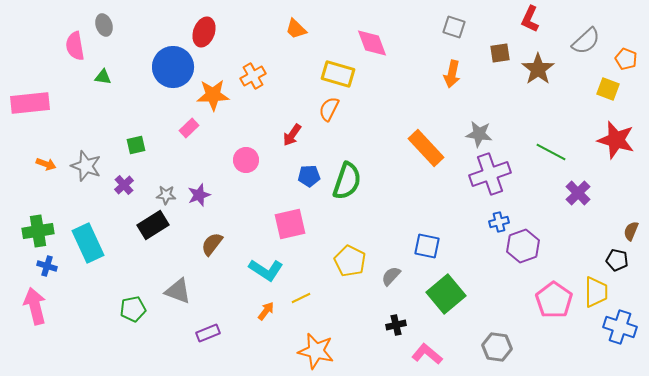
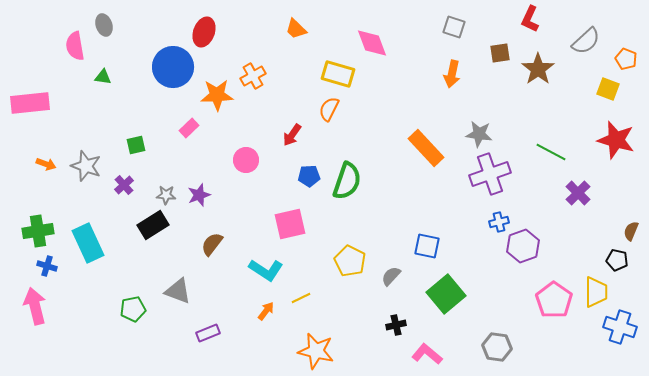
orange star at (213, 95): moved 4 px right
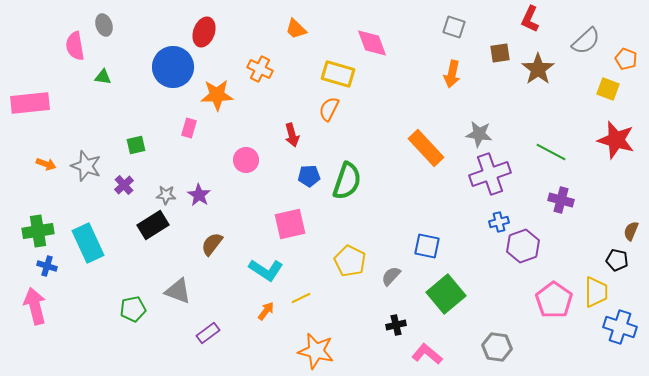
orange cross at (253, 76): moved 7 px right, 7 px up; rotated 35 degrees counterclockwise
pink rectangle at (189, 128): rotated 30 degrees counterclockwise
red arrow at (292, 135): rotated 50 degrees counterclockwise
purple cross at (578, 193): moved 17 px left, 7 px down; rotated 30 degrees counterclockwise
purple star at (199, 195): rotated 20 degrees counterclockwise
purple rectangle at (208, 333): rotated 15 degrees counterclockwise
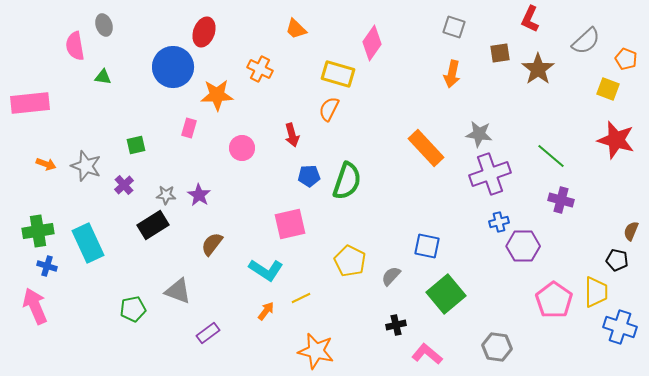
pink diamond at (372, 43): rotated 56 degrees clockwise
green line at (551, 152): moved 4 px down; rotated 12 degrees clockwise
pink circle at (246, 160): moved 4 px left, 12 px up
purple hexagon at (523, 246): rotated 20 degrees clockwise
pink arrow at (35, 306): rotated 9 degrees counterclockwise
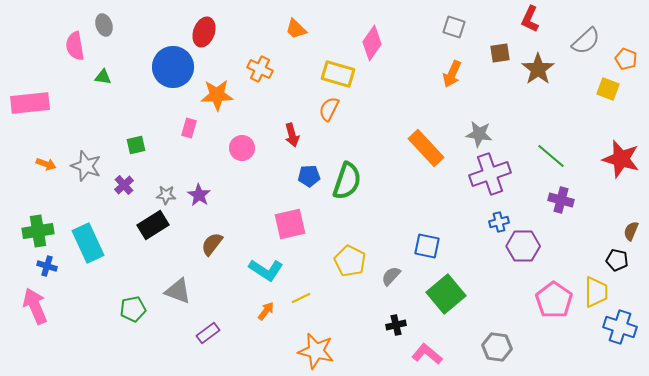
orange arrow at (452, 74): rotated 12 degrees clockwise
red star at (616, 140): moved 5 px right, 19 px down
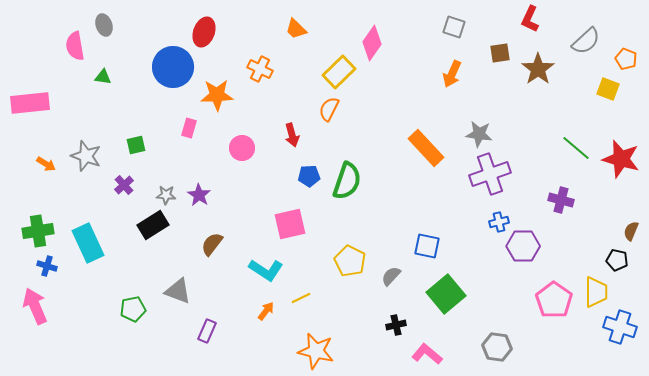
yellow rectangle at (338, 74): moved 1 px right, 2 px up; rotated 60 degrees counterclockwise
green line at (551, 156): moved 25 px right, 8 px up
orange arrow at (46, 164): rotated 12 degrees clockwise
gray star at (86, 166): moved 10 px up
purple rectangle at (208, 333): moved 1 px left, 2 px up; rotated 30 degrees counterclockwise
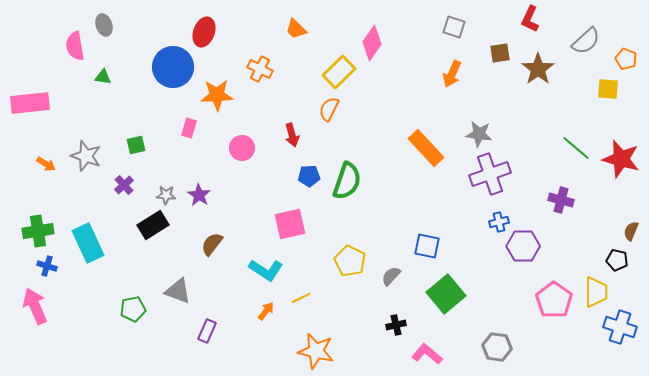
yellow square at (608, 89): rotated 15 degrees counterclockwise
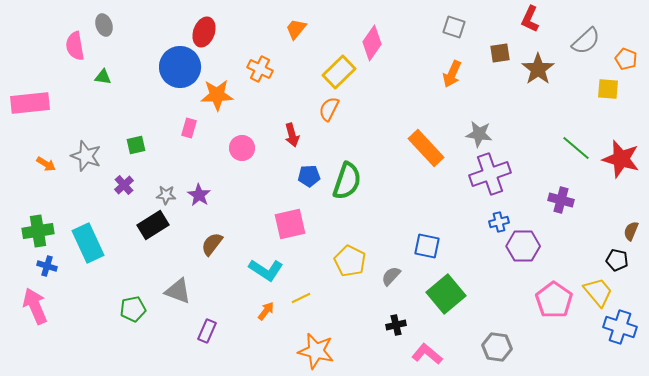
orange trapezoid at (296, 29): rotated 85 degrees clockwise
blue circle at (173, 67): moved 7 px right
yellow trapezoid at (596, 292): moved 2 px right; rotated 40 degrees counterclockwise
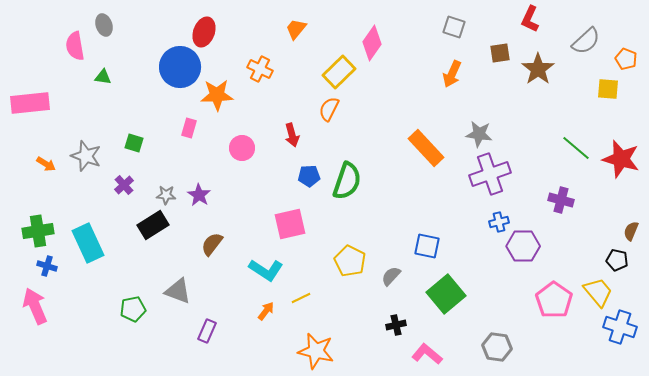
green square at (136, 145): moved 2 px left, 2 px up; rotated 30 degrees clockwise
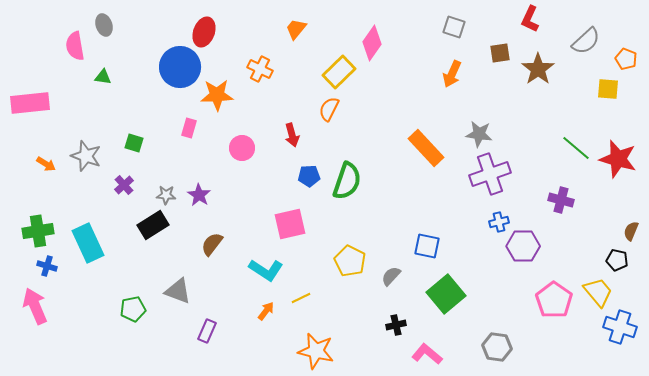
red star at (621, 159): moved 3 px left
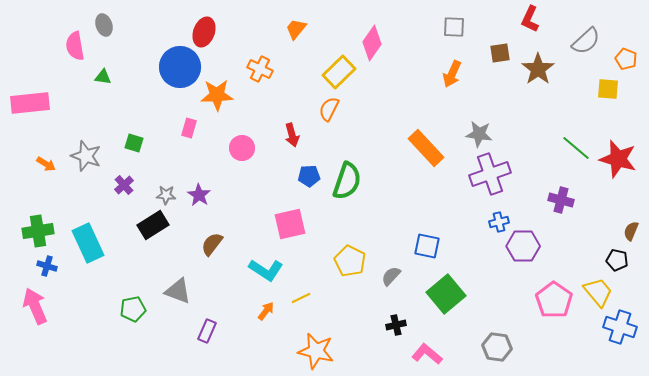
gray square at (454, 27): rotated 15 degrees counterclockwise
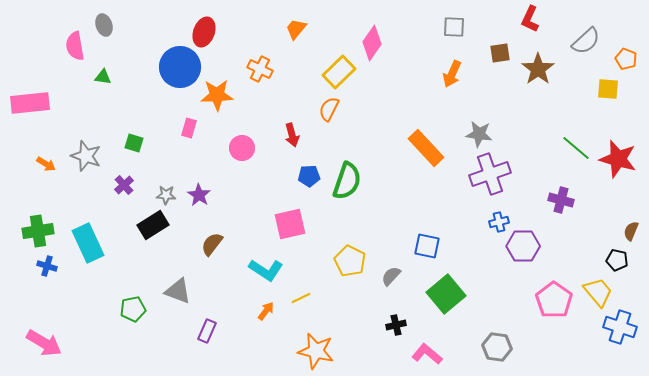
pink arrow at (35, 306): moved 9 px right, 37 px down; rotated 144 degrees clockwise
